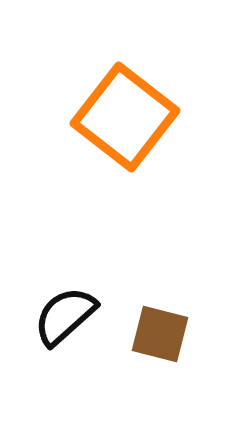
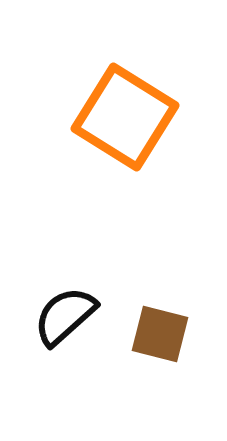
orange square: rotated 6 degrees counterclockwise
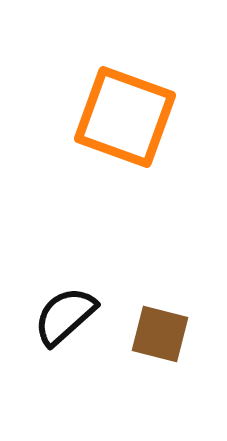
orange square: rotated 12 degrees counterclockwise
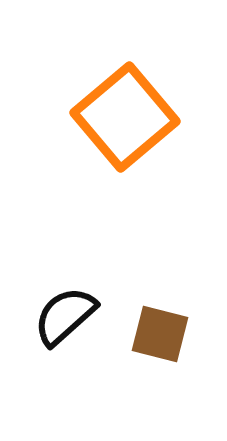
orange square: rotated 30 degrees clockwise
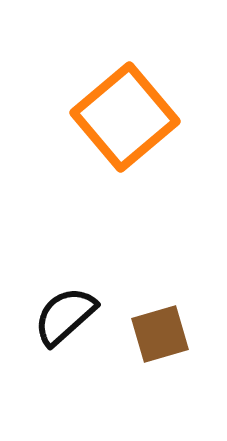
brown square: rotated 30 degrees counterclockwise
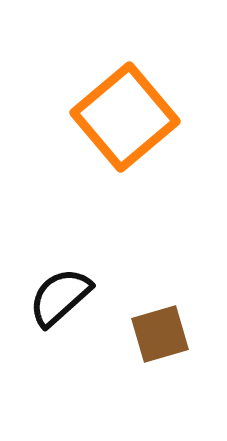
black semicircle: moved 5 px left, 19 px up
